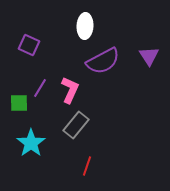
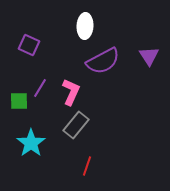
pink L-shape: moved 1 px right, 2 px down
green square: moved 2 px up
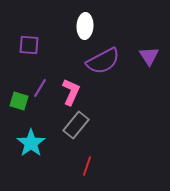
purple square: rotated 20 degrees counterclockwise
green square: rotated 18 degrees clockwise
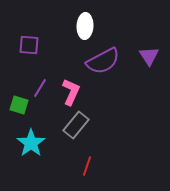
green square: moved 4 px down
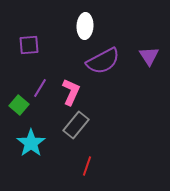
purple square: rotated 10 degrees counterclockwise
green square: rotated 24 degrees clockwise
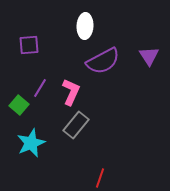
cyan star: rotated 12 degrees clockwise
red line: moved 13 px right, 12 px down
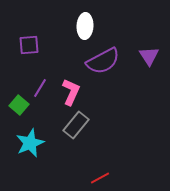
cyan star: moved 1 px left
red line: rotated 42 degrees clockwise
